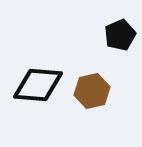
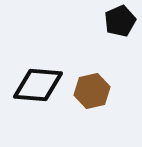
black pentagon: moved 14 px up
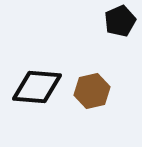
black diamond: moved 1 px left, 2 px down
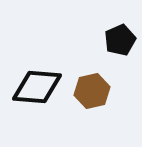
black pentagon: moved 19 px down
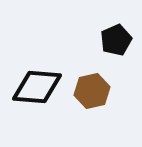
black pentagon: moved 4 px left
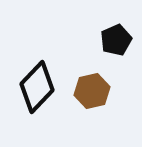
black diamond: rotated 51 degrees counterclockwise
